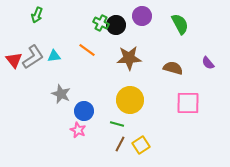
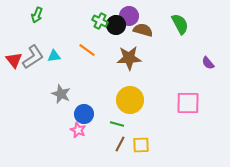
purple circle: moved 13 px left
green cross: moved 1 px left, 2 px up
brown semicircle: moved 30 px left, 38 px up
blue circle: moved 3 px down
yellow square: rotated 30 degrees clockwise
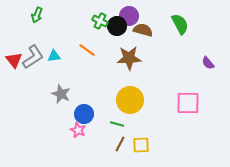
black circle: moved 1 px right, 1 px down
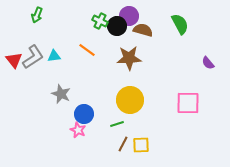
green line: rotated 32 degrees counterclockwise
brown line: moved 3 px right
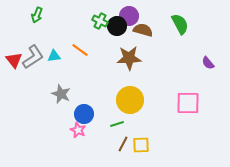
orange line: moved 7 px left
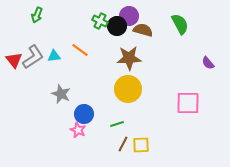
yellow circle: moved 2 px left, 11 px up
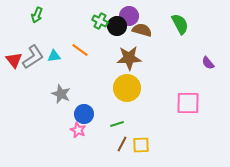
brown semicircle: moved 1 px left
yellow circle: moved 1 px left, 1 px up
brown line: moved 1 px left
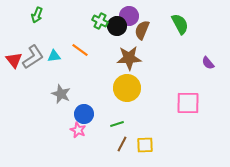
brown semicircle: rotated 84 degrees counterclockwise
yellow square: moved 4 px right
